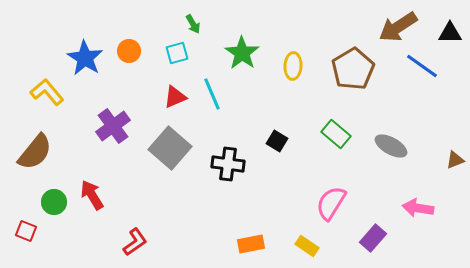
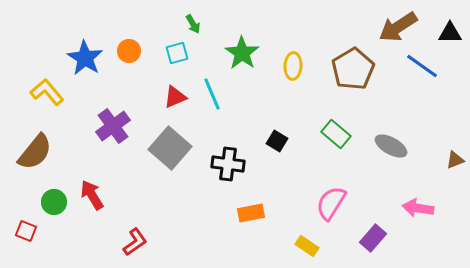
orange rectangle: moved 31 px up
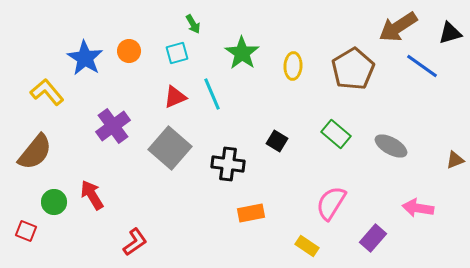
black triangle: rotated 15 degrees counterclockwise
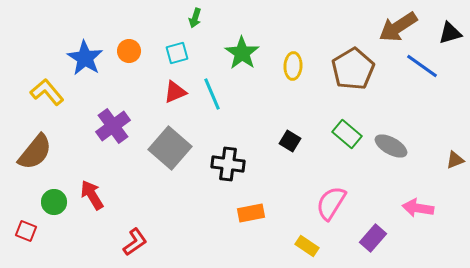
green arrow: moved 2 px right, 6 px up; rotated 48 degrees clockwise
red triangle: moved 5 px up
green rectangle: moved 11 px right
black square: moved 13 px right
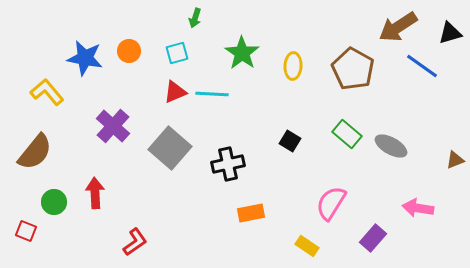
blue star: rotated 21 degrees counterclockwise
brown pentagon: rotated 12 degrees counterclockwise
cyan line: rotated 64 degrees counterclockwise
purple cross: rotated 12 degrees counterclockwise
black cross: rotated 20 degrees counterclockwise
red arrow: moved 3 px right, 2 px up; rotated 28 degrees clockwise
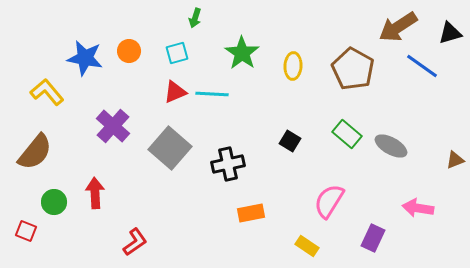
pink semicircle: moved 2 px left, 2 px up
purple rectangle: rotated 16 degrees counterclockwise
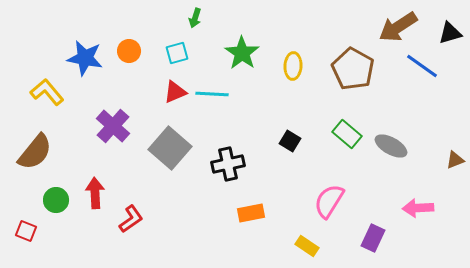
green circle: moved 2 px right, 2 px up
pink arrow: rotated 12 degrees counterclockwise
red L-shape: moved 4 px left, 23 px up
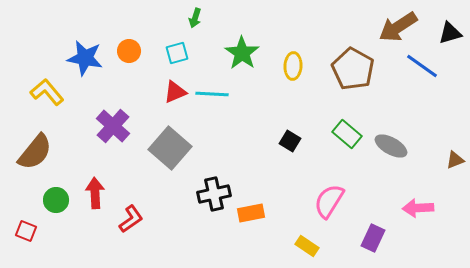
black cross: moved 14 px left, 30 px down
